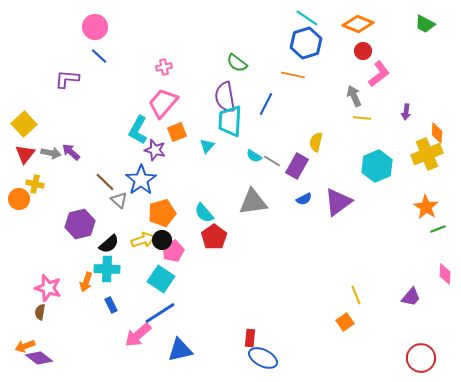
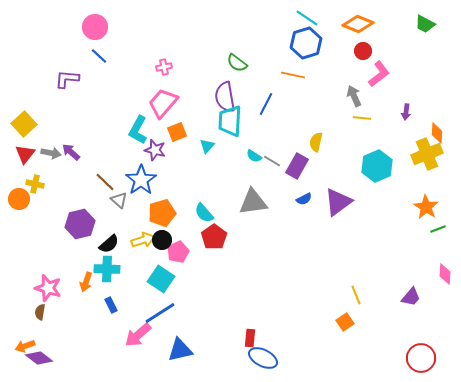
pink pentagon at (173, 251): moved 5 px right, 1 px down
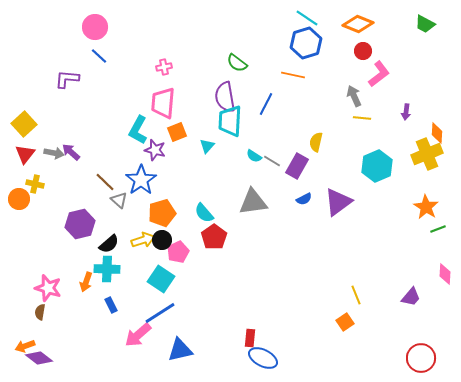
pink trapezoid at (163, 103): rotated 36 degrees counterclockwise
gray arrow at (51, 153): moved 3 px right
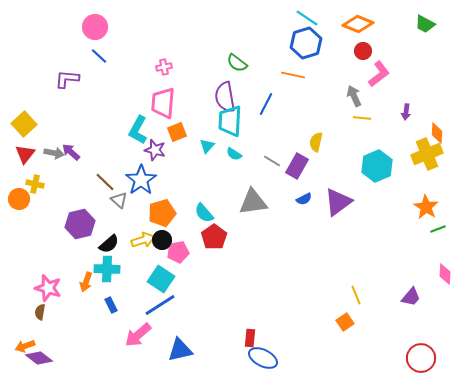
cyan semicircle at (254, 156): moved 20 px left, 2 px up
pink pentagon at (178, 252): rotated 15 degrees clockwise
blue line at (160, 313): moved 8 px up
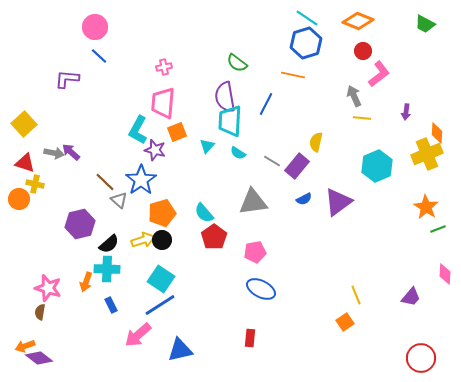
orange diamond at (358, 24): moved 3 px up
red triangle at (25, 154): moved 9 px down; rotated 50 degrees counterclockwise
cyan semicircle at (234, 154): moved 4 px right, 1 px up
purple rectangle at (297, 166): rotated 10 degrees clockwise
pink pentagon at (178, 252): moved 77 px right
blue ellipse at (263, 358): moved 2 px left, 69 px up
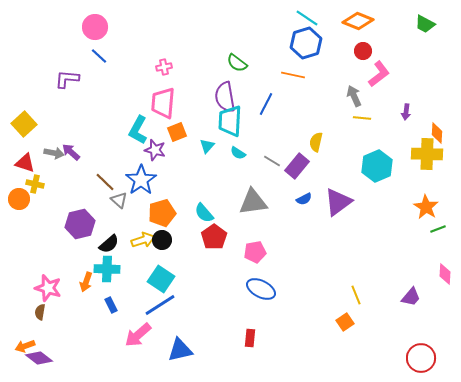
yellow cross at (427, 154): rotated 24 degrees clockwise
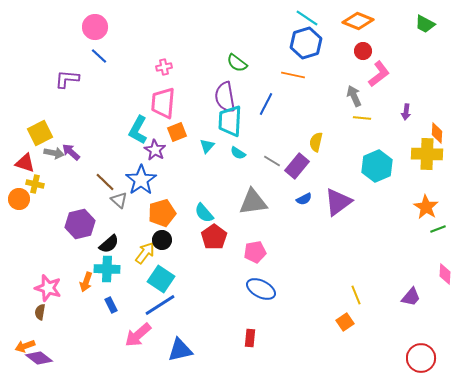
yellow square at (24, 124): moved 16 px right, 9 px down; rotated 15 degrees clockwise
purple star at (155, 150): rotated 15 degrees clockwise
yellow arrow at (143, 240): moved 2 px right, 13 px down; rotated 35 degrees counterclockwise
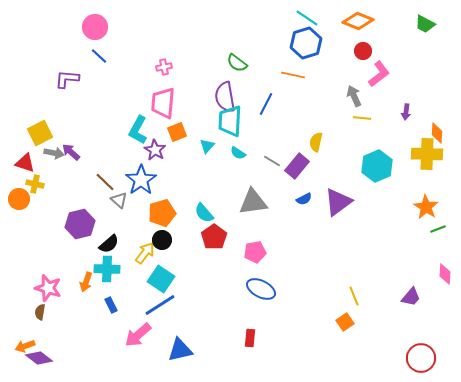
yellow line at (356, 295): moved 2 px left, 1 px down
